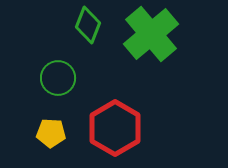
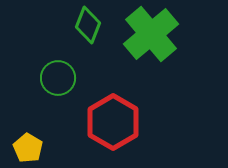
red hexagon: moved 2 px left, 6 px up
yellow pentagon: moved 23 px left, 15 px down; rotated 28 degrees clockwise
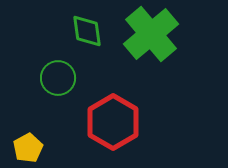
green diamond: moved 1 px left, 6 px down; rotated 30 degrees counterclockwise
yellow pentagon: rotated 12 degrees clockwise
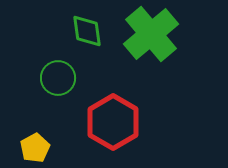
yellow pentagon: moved 7 px right
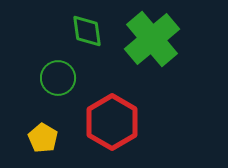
green cross: moved 1 px right, 5 px down
red hexagon: moved 1 px left
yellow pentagon: moved 8 px right, 10 px up; rotated 12 degrees counterclockwise
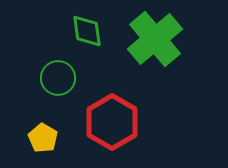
green cross: moved 3 px right
